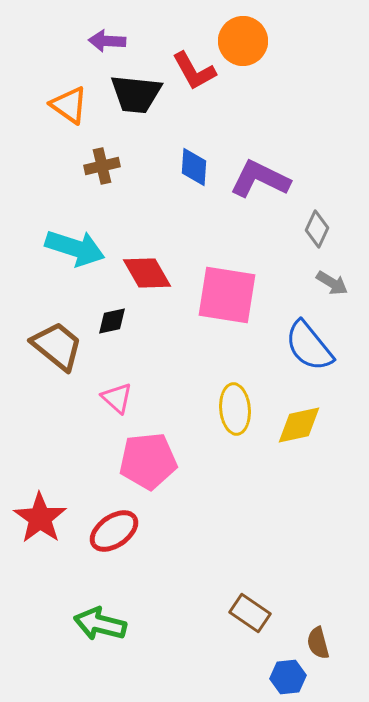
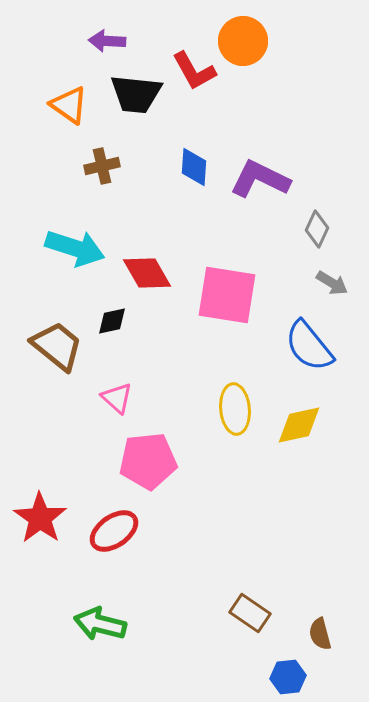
brown semicircle: moved 2 px right, 9 px up
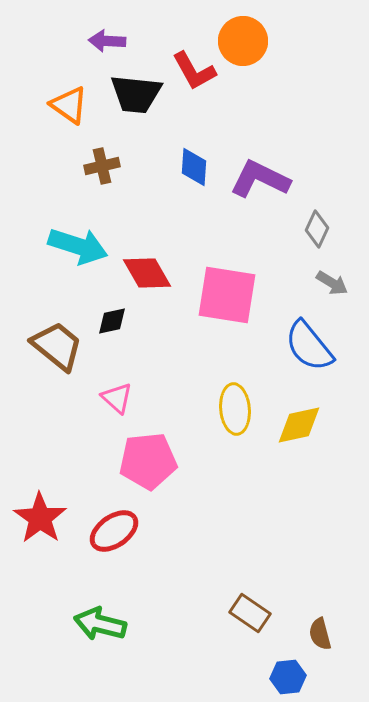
cyan arrow: moved 3 px right, 2 px up
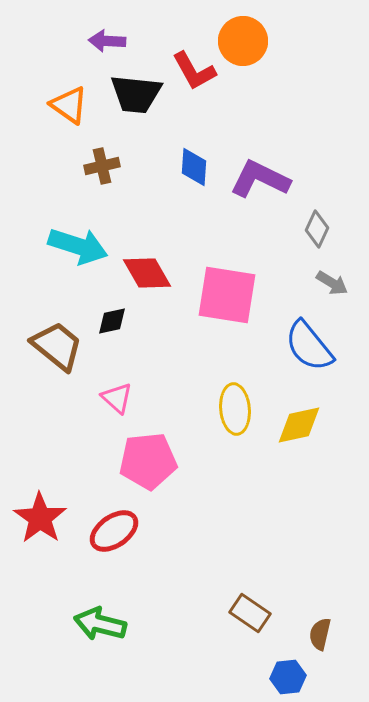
brown semicircle: rotated 28 degrees clockwise
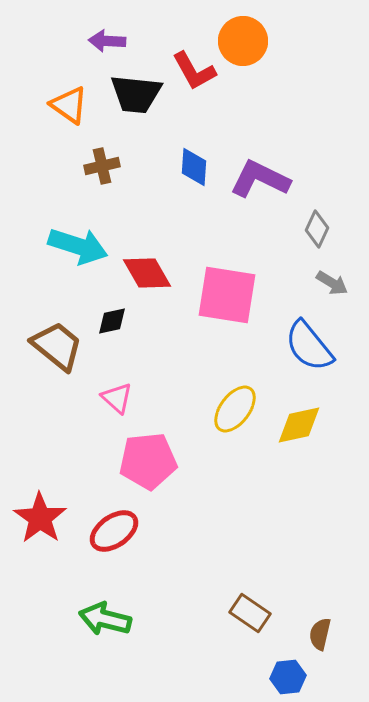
yellow ellipse: rotated 42 degrees clockwise
green arrow: moved 5 px right, 5 px up
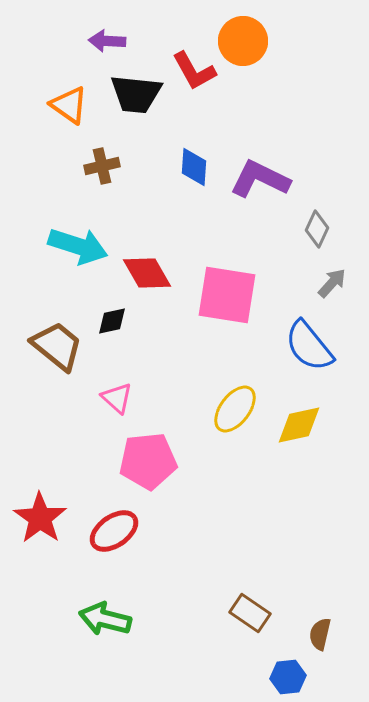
gray arrow: rotated 80 degrees counterclockwise
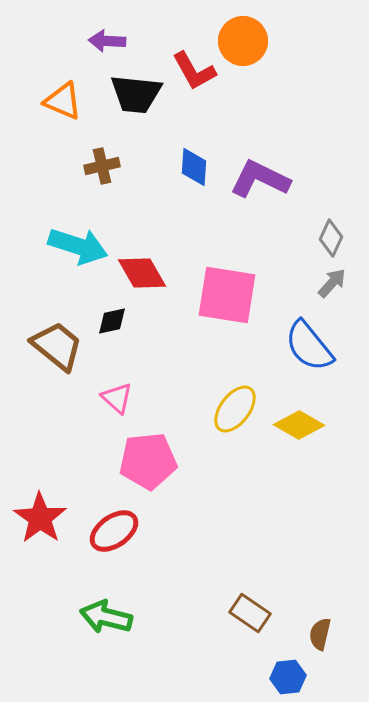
orange triangle: moved 6 px left, 4 px up; rotated 12 degrees counterclockwise
gray diamond: moved 14 px right, 9 px down
red diamond: moved 5 px left
yellow diamond: rotated 42 degrees clockwise
green arrow: moved 1 px right, 2 px up
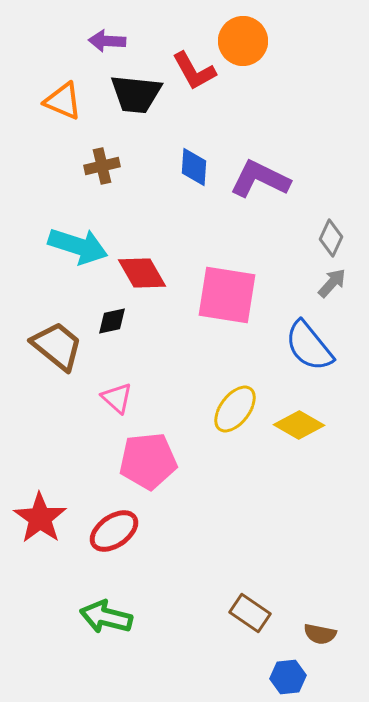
brown semicircle: rotated 92 degrees counterclockwise
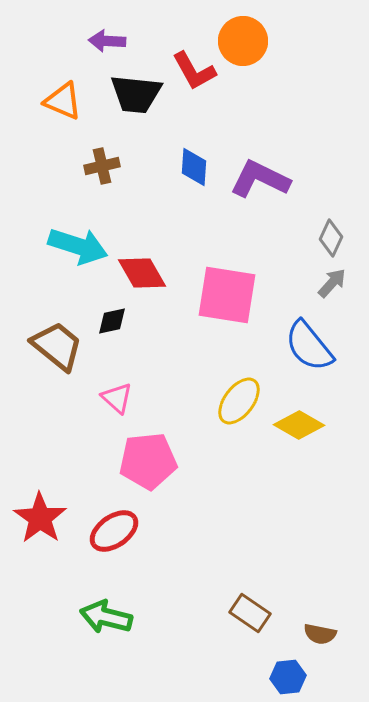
yellow ellipse: moved 4 px right, 8 px up
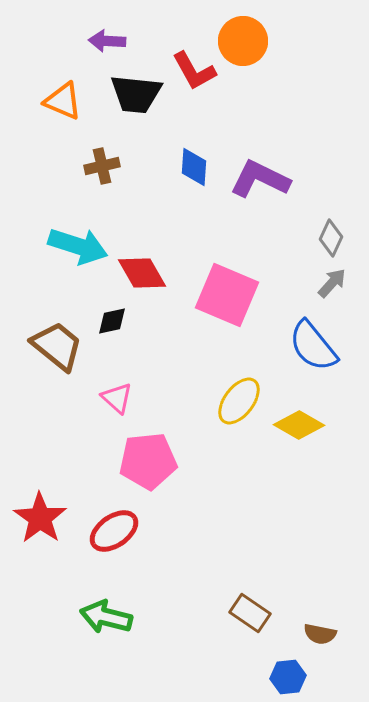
pink square: rotated 14 degrees clockwise
blue semicircle: moved 4 px right
